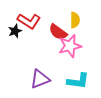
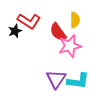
red semicircle: rotated 18 degrees clockwise
purple triangle: moved 16 px right; rotated 35 degrees counterclockwise
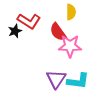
yellow semicircle: moved 4 px left, 8 px up
pink star: rotated 15 degrees clockwise
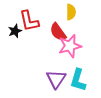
red L-shape: rotated 45 degrees clockwise
pink star: rotated 15 degrees counterclockwise
cyan L-shape: moved 1 px up; rotated 100 degrees clockwise
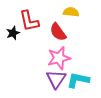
yellow semicircle: rotated 84 degrees counterclockwise
black star: moved 2 px left, 2 px down
pink star: moved 11 px left, 12 px down
cyan L-shape: rotated 85 degrees clockwise
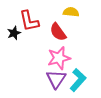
black star: moved 1 px right
cyan L-shape: rotated 120 degrees clockwise
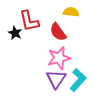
black star: moved 1 px right; rotated 24 degrees counterclockwise
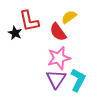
yellow semicircle: moved 2 px left, 5 px down; rotated 42 degrees counterclockwise
cyan L-shape: rotated 15 degrees counterclockwise
